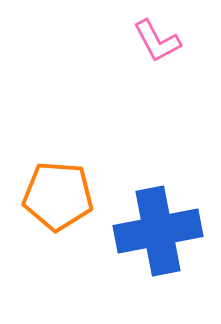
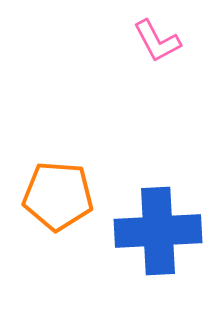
blue cross: rotated 8 degrees clockwise
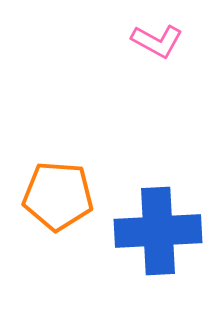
pink L-shape: rotated 33 degrees counterclockwise
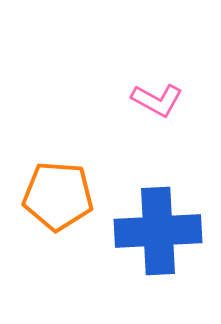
pink L-shape: moved 59 px down
